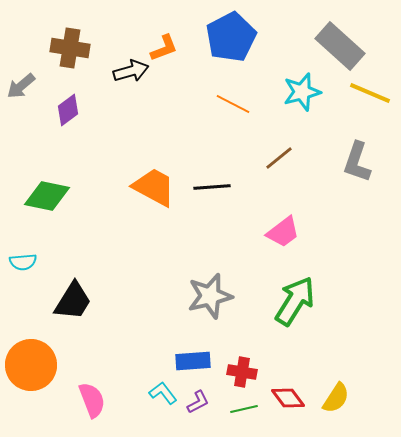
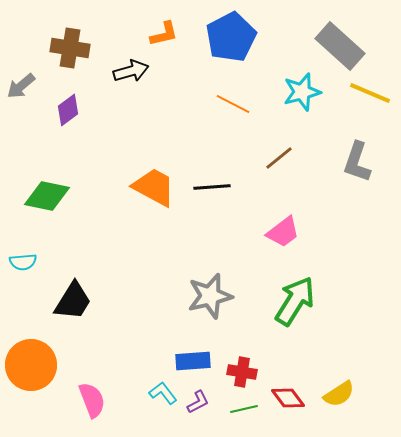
orange L-shape: moved 14 px up; rotated 8 degrees clockwise
yellow semicircle: moved 3 px right, 4 px up; rotated 24 degrees clockwise
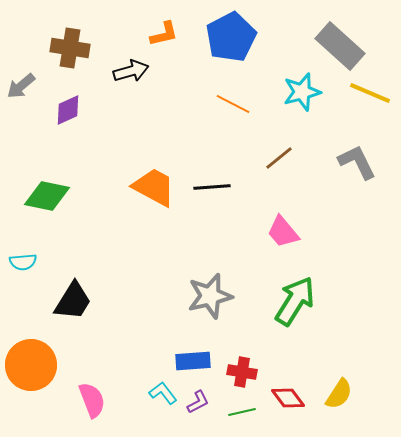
purple diamond: rotated 12 degrees clockwise
gray L-shape: rotated 135 degrees clockwise
pink trapezoid: rotated 87 degrees clockwise
yellow semicircle: rotated 24 degrees counterclockwise
green line: moved 2 px left, 3 px down
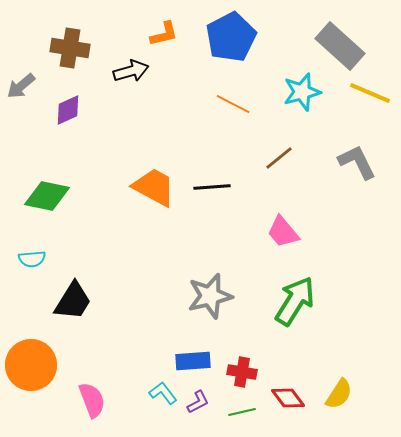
cyan semicircle: moved 9 px right, 3 px up
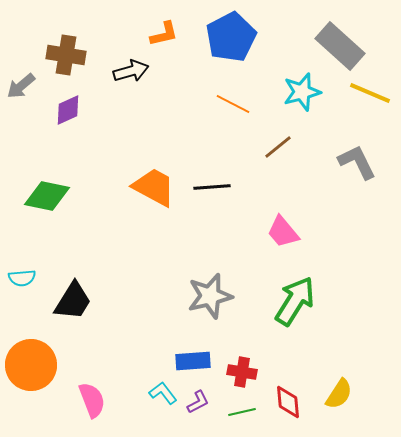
brown cross: moved 4 px left, 7 px down
brown line: moved 1 px left, 11 px up
cyan semicircle: moved 10 px left, 19 px down
red diamond: moved 4 px down; rotated 32 degrees clockwise
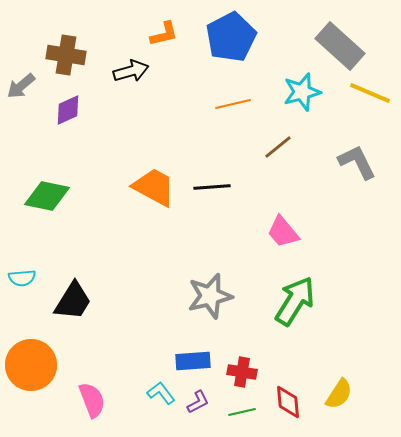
orange line: rotated 40 degrees counterclockwise
cyan L-shape: moved 2 px left
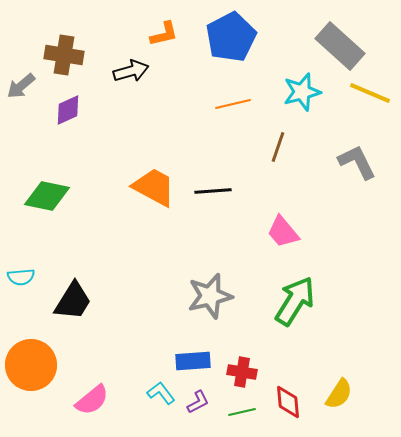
brown cross: moved 2 px left
brown line: rotated 32 degrees counterclockwise
black line: moved 1 px right, 4 px down
cyan semicircle: moved 1 px left, 1 px up
pink semicircle: rotated 72 degrees clockwise
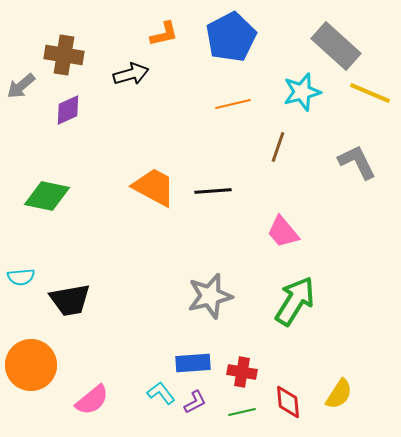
gray rectangle: moved 4 px left
black arrow: moved 3 px down
black trapezoid: moved 3 px left, 1 px up; rotated 48 degrees clockwise
blue rectangle: moved 2 px down
purple L-shape: moved 3 px left
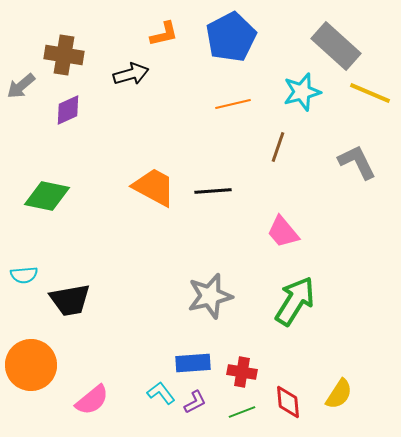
cyan semicircle: moved 3 px right, 2 px up
green line: rotated 8 degrees counterclockwise
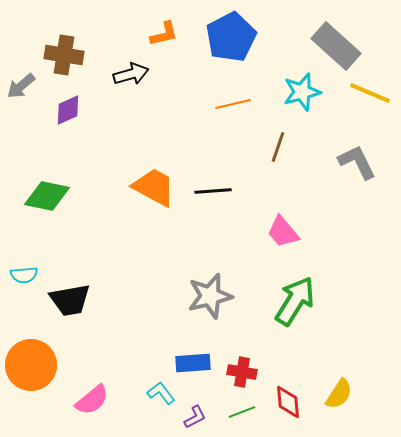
purple L-shape: moved 15 px down
